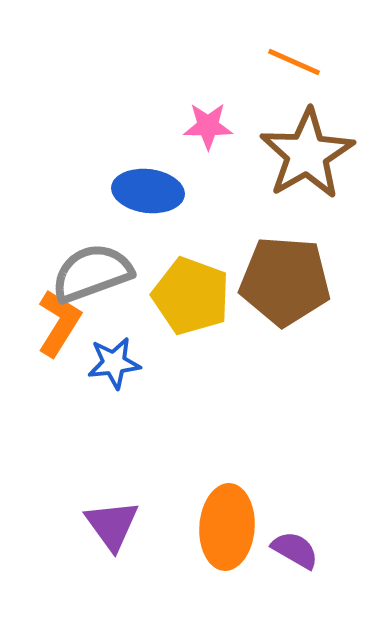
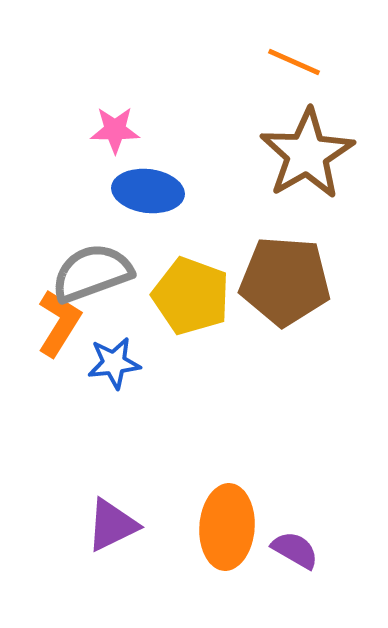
pink star: moved 93 px left, 4 px down
purple triangle: rotated 40 degrees clockwise
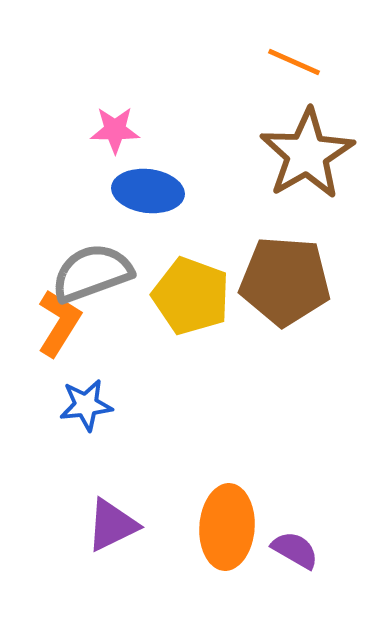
blue star: moved 28 px left, 42 px down
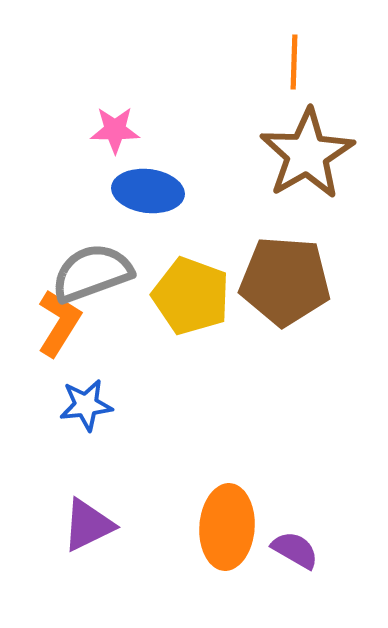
orange line: rotated 68 degrees clockwise
purple triangle: moved 24 px left
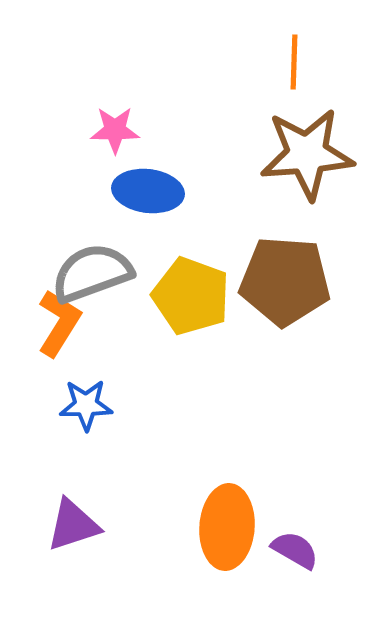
brown star: rotated 26 degrees clockwise
blue star: rotated 6 degrees clockwise
purple triangle: moved 15 px left; rotated 8 degrees clockwise
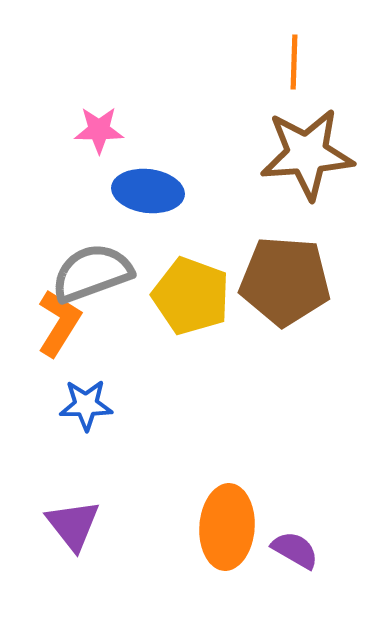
pink star: moved 16 px left
purple triangle: rotated 50 degrees counterclockwise
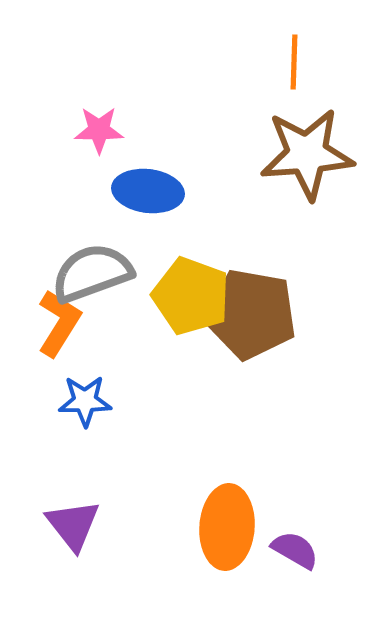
brown pentagon: moved 34 px left, 33 px down; rotated 6 degrees clockwise
blue star: moved 1 px left, 4 px up
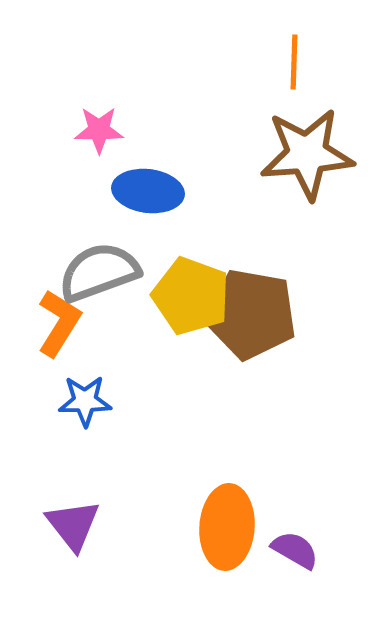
gray semicircle: moved 7 px right, 1 px up
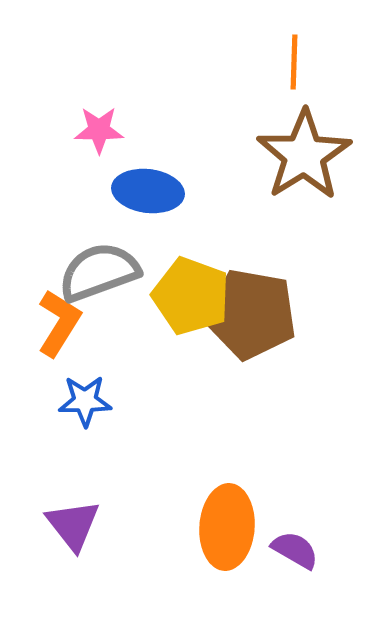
brown star: moved 3 px left, 1 px down; rotated 28 degrees counterclockwise
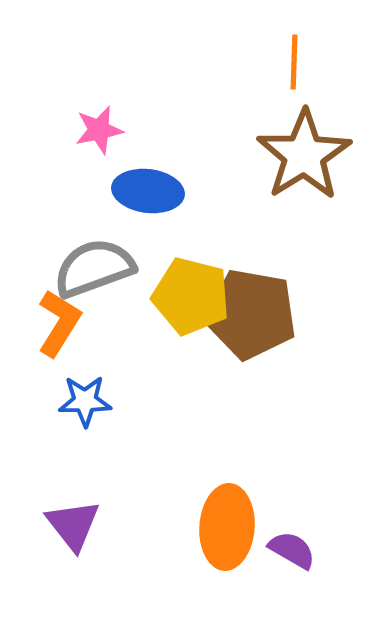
pink star: rotated 12 degrees counterclockwise
gray semicircle: moved 5 px left, 4 px up
yellow pentagon: rotated 6 degrees counterclockwise
purple semicircle: moved 3 px left
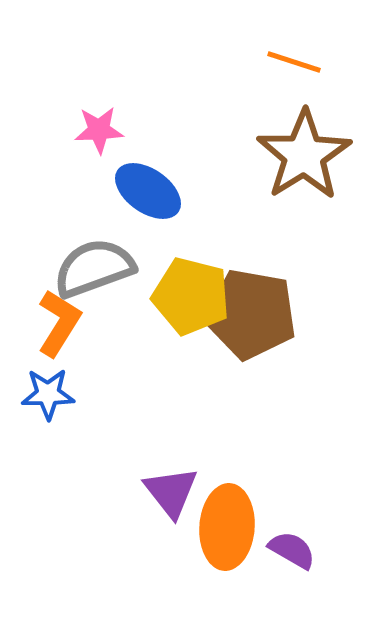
orange line: rotated 74 degrees counterclockwise
pink star: rotated 9 degrees clockwise
blue ellipse: rotated 28 degrees clockwise
blue star: moved 37 px left, 7 px up
purple triangle: moved 98 px right, 33 px up
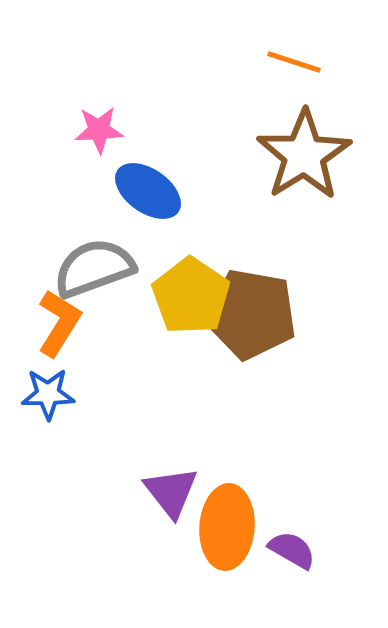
yellow pentagon: rotated 20 degrees clockwise
